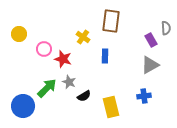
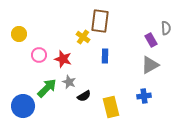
brown rectangle: moved 11 px left
pink circle: moved 5 px left, 6 px down
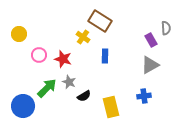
brown rectangle: rotated 65 degrees counterclockwise
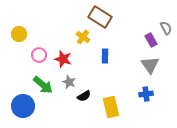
brown rectangle: moved 4 px up
gray semicircle: rotated 24 degrees counterclockwise
gray triangle: rotated 36 degrees counterclockwise
green arrow: moved 4 px left, 3 px up; rotated 85 degrees clockwise
blue cross: moved 2 px right, 2 px up
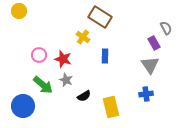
yellow circle: moved 23 px up
purple rectangle: moved 3 px right, 3 px down
gray star: moved 3 px left, 2 px up
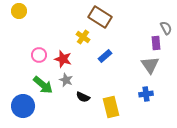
purple rectangle: moved 2 px right; rotated 24 degrees clockwise
blue rectangle: rotated 48 degrees clockwise
black semicircle: moved 1 px left, 1 px down; rotated 56 degrees clockwise
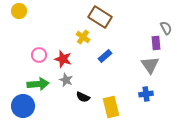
green arrow: moved 5 px left, 1 px up; rotated 45 degrees counterclockwise
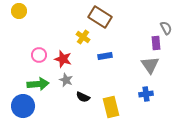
blue rectangle: rotated 32 degrees clockwise
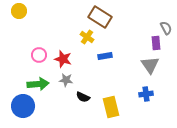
yellow cross: moved 4 px right
gray star: rotated 16 degrees counterclockwise
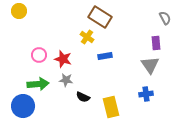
gray semicircle: moved 1 px left, 10 px up
